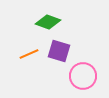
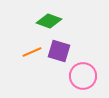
green diamond: moved 1 px right, 1 px up
orange line: moved 3 px right, 2 px up
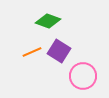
green diamond: moved 1 px left
purple square: rotated 15 degrees clockwise
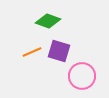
purple square: rotated 15 degrees counterclockwise
pink circle: moved 1 px left
